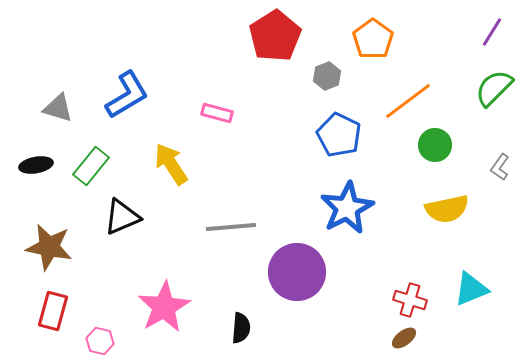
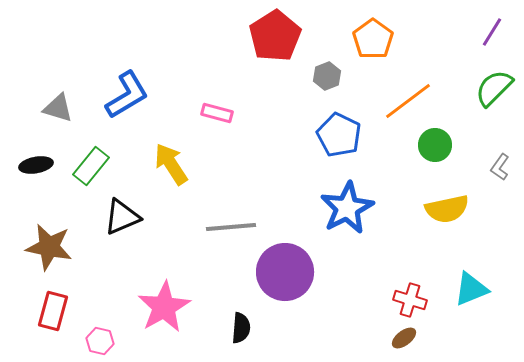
purple circle: moved 12 px left
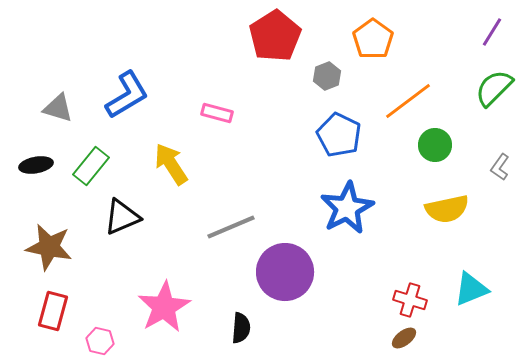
gray line: rotated 18 degrees counterclockwise
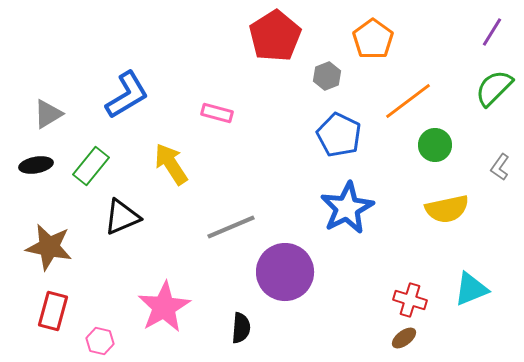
gray triangle: moved 10 px left, 6 px down; rotated 48 degrees counterclockwise
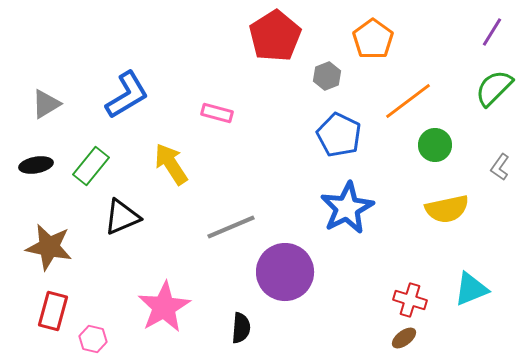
gray triangle: moved 2 px left, 10 px up
pink hexagon: moved 7 px left, 2 px up
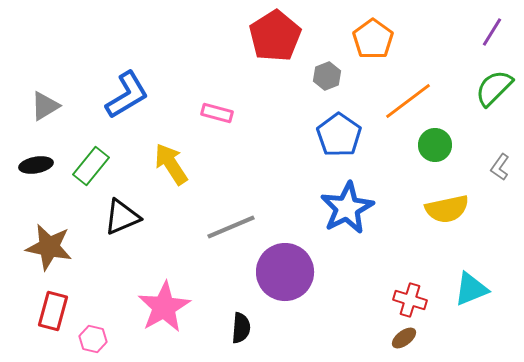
gray triangle: moved 1 px left, 2 px down
blue pentagon: rotated 9 degrees clockwise
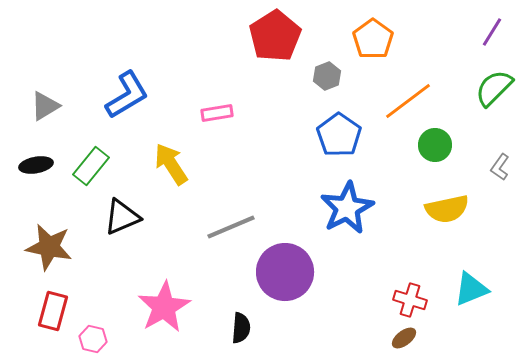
pink rectangle: rotated 24 degrees counterclockwise
